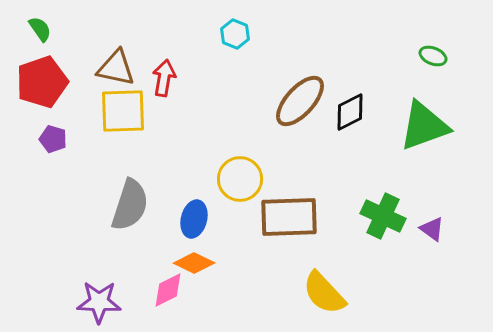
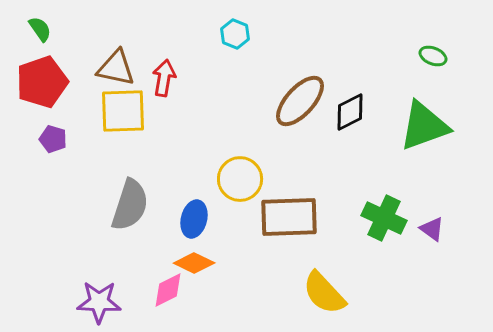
green cross: moved 1 px right, 2 px down
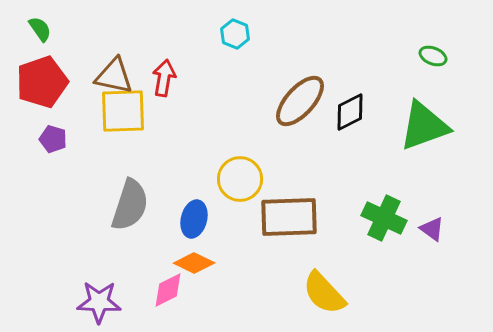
brown triangle: moved 2 px left, 8 px down
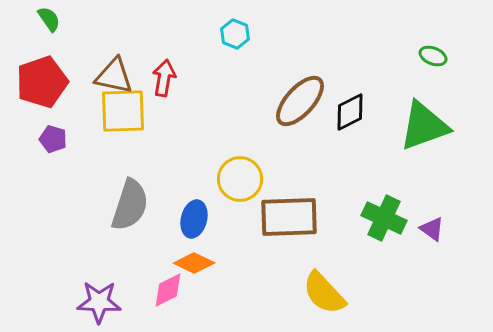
green semicircle: moved 9 px right, 10 px up
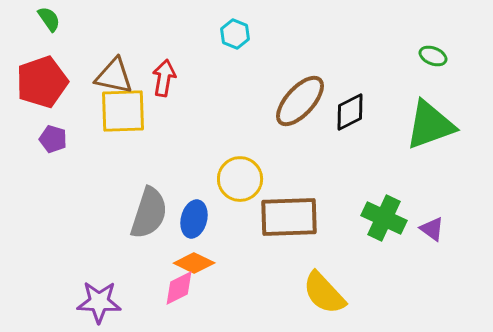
green triangle: moved 6 px right, 1 px up
gray semicircle: moved 19 px right, 8 px down
pink diamond: moved 11 px right, 2 px up
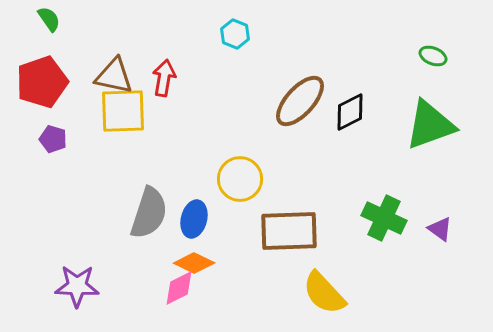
brown rectangle: moved 14 px down
purple triangle: moved 8 px right
purple star: moved 22 px left, 16 px up
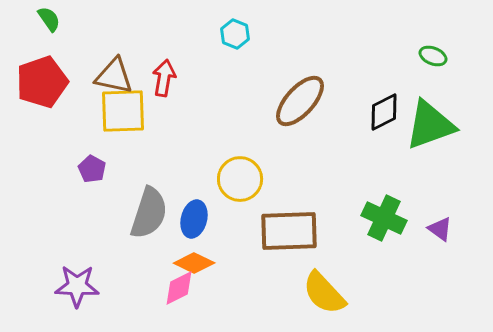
black diamond: moved 34 px right
purple pentagon: moved 39 px right, 30 px down; rotated 12 degrees clockwise
